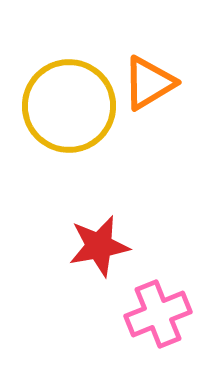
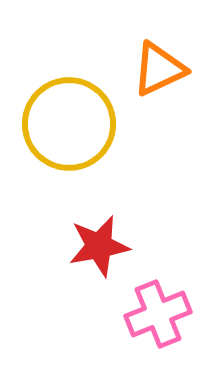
orange triangle: moved 10 px right, 14 px up; rotated 6 degrees clockwise
yellow circle: moved 18 px down
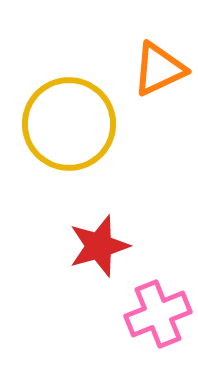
red star: rotated 6 degrees counterclockwise
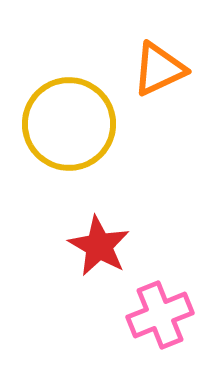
red star: rotated 26 degrees counterclockwise
pink cross: moved 2 px right, 1 px down
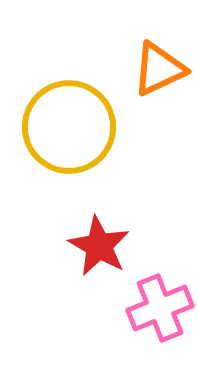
yellow circle: moved 3 px down
pink cross: moved 7 px up
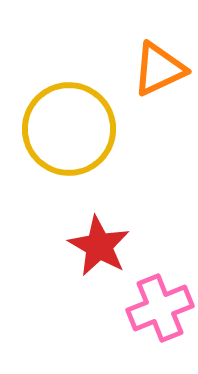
yellow circle: moved 2 px down
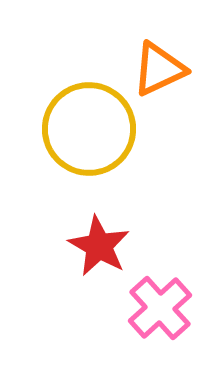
yellow circle: moved 20 px right
pink cross: rotated 20 degrees counterclockwise
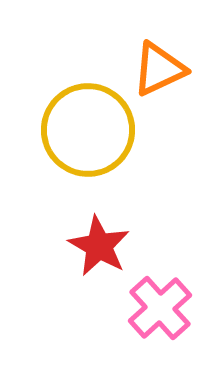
yellow circle: moved 1 px left, 1 px down
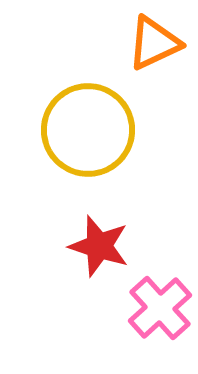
orange triangle: moved 5 px left, 26 px up
red star: rotated 12 degrees counterclockwise
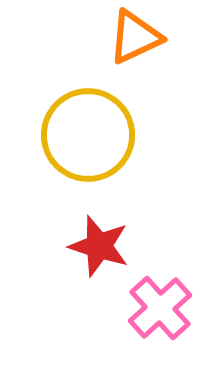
orange triangle: moved 19 px left, 6 px up
yellow circle: moved 5 px down
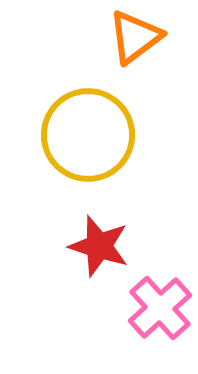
orange triangle: rotated 12 degrees counterclockwise
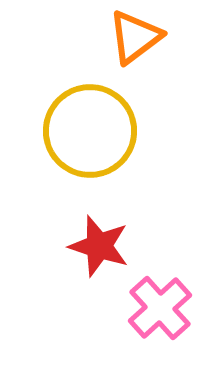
yellow circle: moved 2 px right, 4 px up
